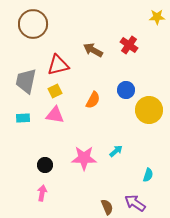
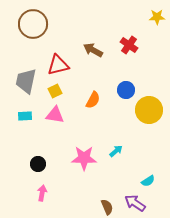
cyan rectangle: moved 2 px right, 2 px up
black circle: moved 7 px left, 1 px up
cyan semicircle: moved 6 px down; rotated 40 degrees clockwise
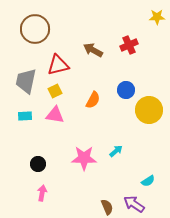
brown circle: moved 2 px right, 5 px down
red cross: rotated 30 degrees clockwise
purple arrow: moved 1 px left, 1 px down
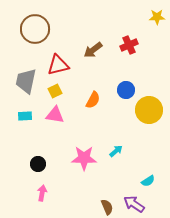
brown arrow: rotated 66 degrees counterclockwise
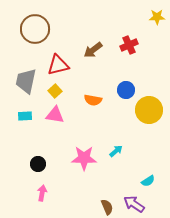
yellow square: rotated 16 degrees counterclockwise
orange semicircle: rotated 72 degrees clockwise
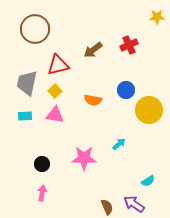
gray trapezoid: moved 1 px right, 2 px down
cyan arrow: moved 3 px right, 7 px up
black circle: moved 4 px right
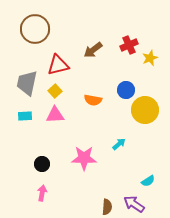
yellow star: moved 7 px left, 41 px down; rotated 21 degrees counterclockwise
yellow circle: moved 4 px left
pink triangle: rotated 12 degrees counterclockwise
brown semicircle: rotated 28 degrees clockwise
